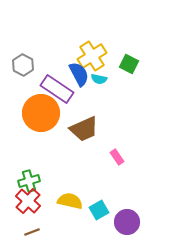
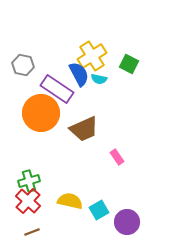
gray hexagon: rotated 15 degrees counterclockwise
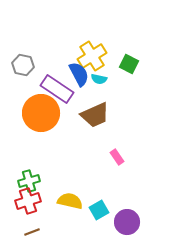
brown trapezoid: moved 11 px right, 14 px up
red cross: rotated 30 degrees clockwise
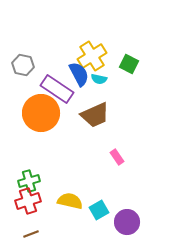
brown line: moved 1 px left, 2 px down
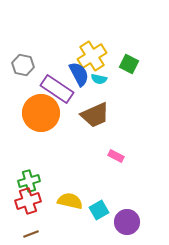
pink rectangle: moved 1 px left, 1 px up; rotated 28 degrees counterclockwise
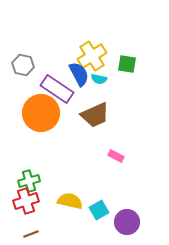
green square: moved 2 px left; rotated 18 degrees counterclockwise
red cross: moved 2 px left
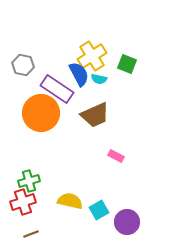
green square: rotated 12 degrees clockwise
red cross: moved 3 px left, 1 px down
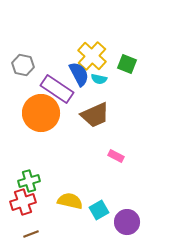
yellow cross: rotated 16 degrees counterclockwise
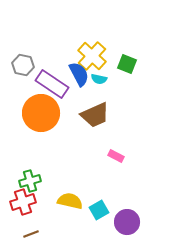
purple rectangle: moved 5 px left, 5 px up
green cross: moved 1 px right
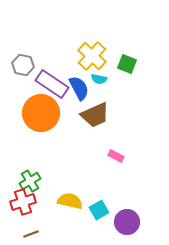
blue semicircle: moved 14 px down
green cross: rotated 15 degrees counterclockwise
